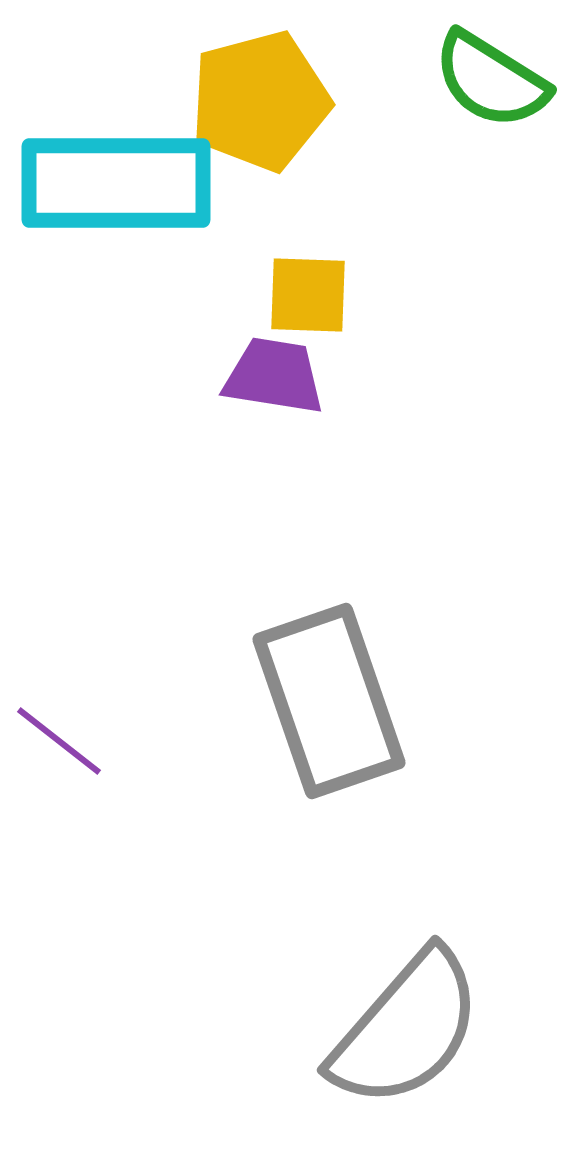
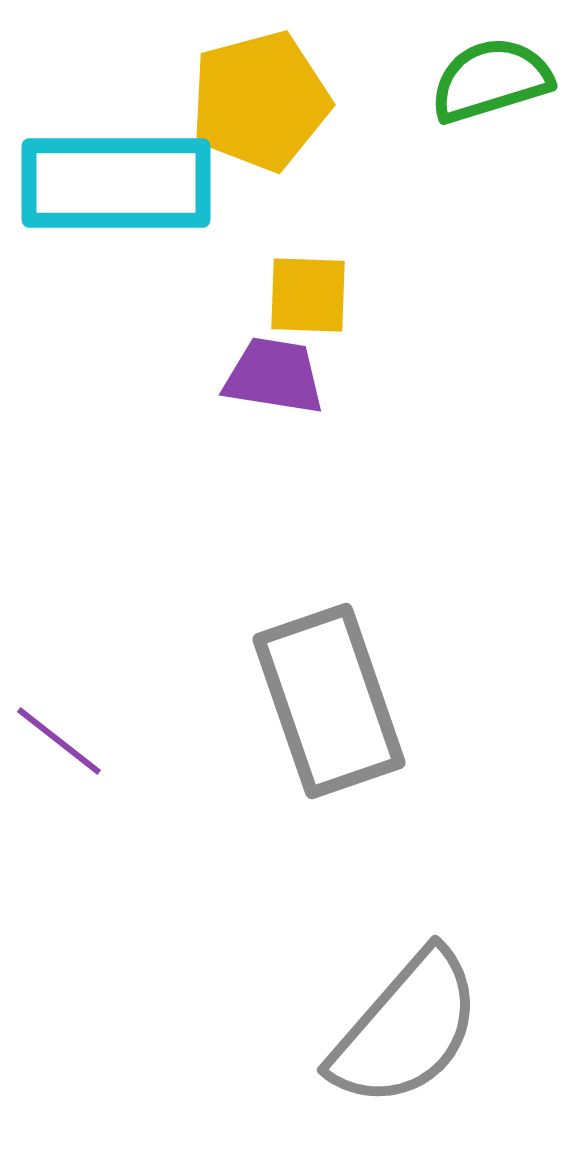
green semicircle: rotated 131 degrees clockwise
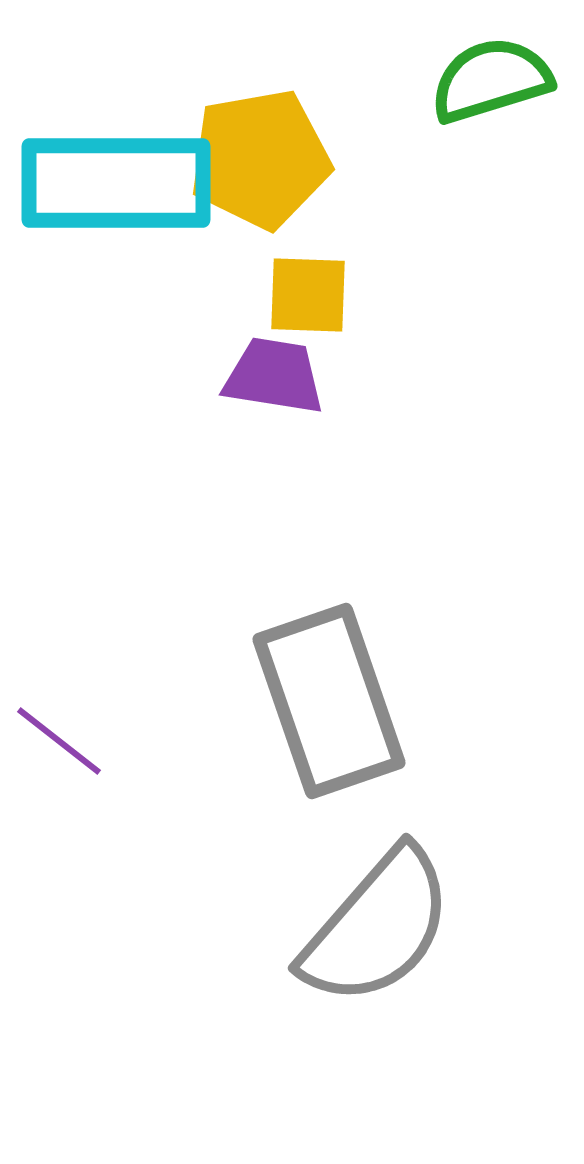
yellow pentagon: moved 58 px down; rotated 5 degrees clockwise
gray semicircle: moved 29 px left, 102 px up
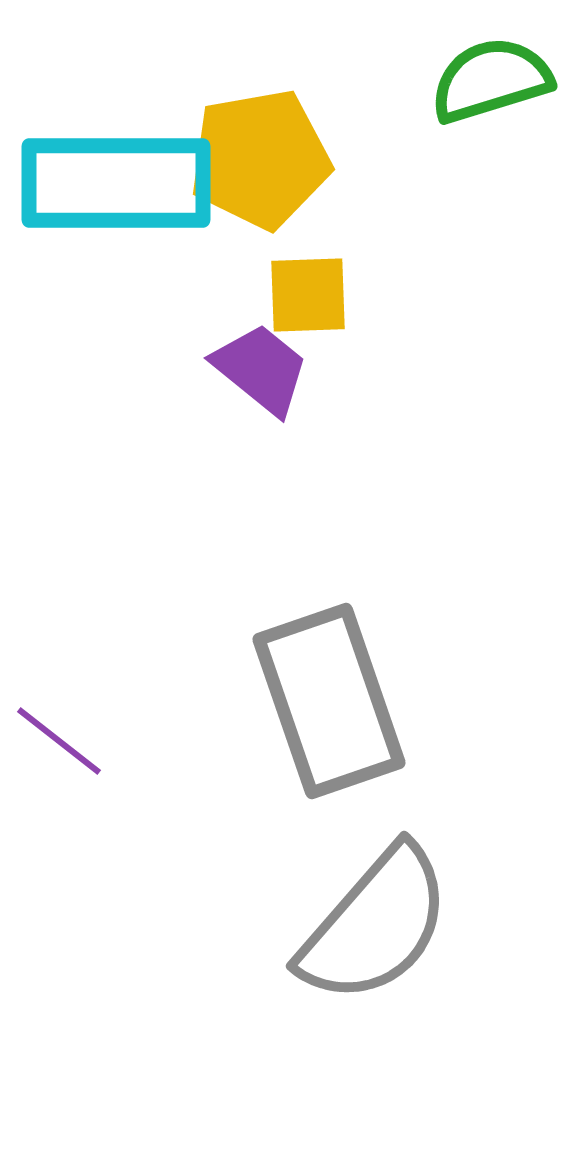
yellow square: rotated 4 degrees counterclockwise
purple trapezoid: moved 13 px left, 7 px up; rotated 30 degrees clockwise
gray semicircle: moved 2 px left, 2 px up
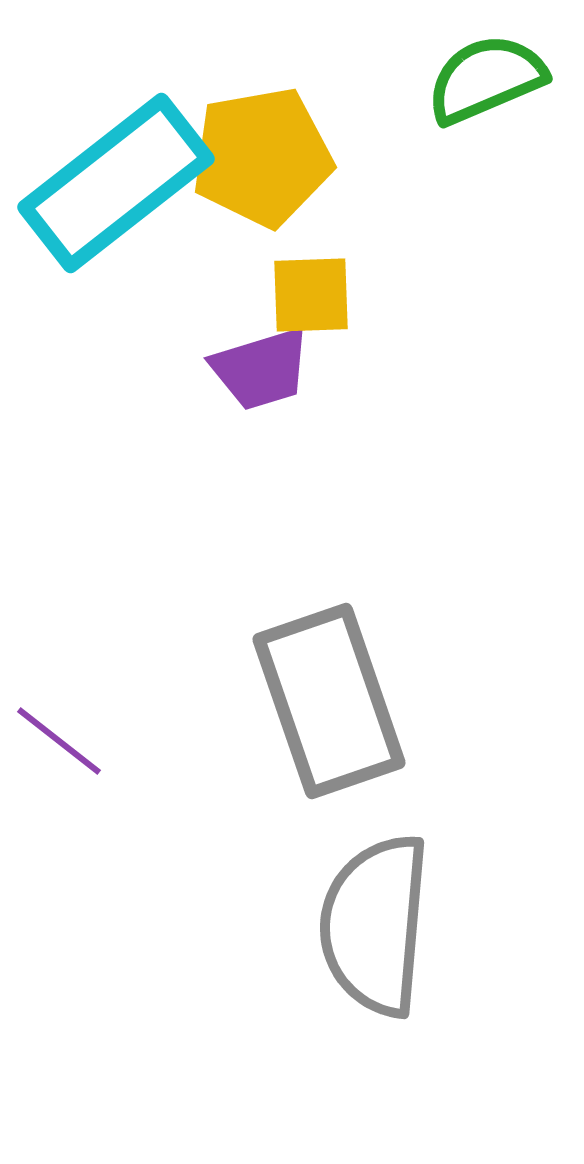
green semicircle: moved 5 px left, 1 px up; rotated 6 degrees counterclockwise
yellow pentagon: moved 2 px right, 2 px up
cyan rectangle: rotated 38 degrees counterclockwise
yellow square: moved 3 px right
purple trapezoid: rotated 124 degrees clockwise
gray semicircle: rotated 144 degrees clockwise
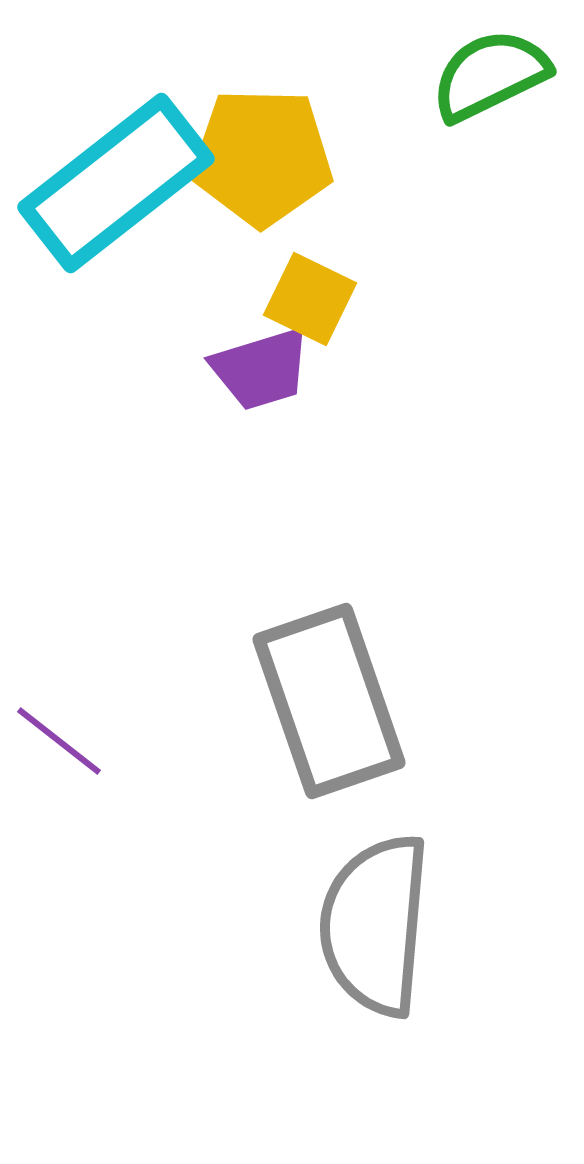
green semicircle: moved 4 px right, 4 px up; rotated 3 degrees counterclockwise
yellow pentagon: rotated 11 degrees clockwise
yellow square: moved 1 px left, 4 px down; rotated 28 degrees clockwise
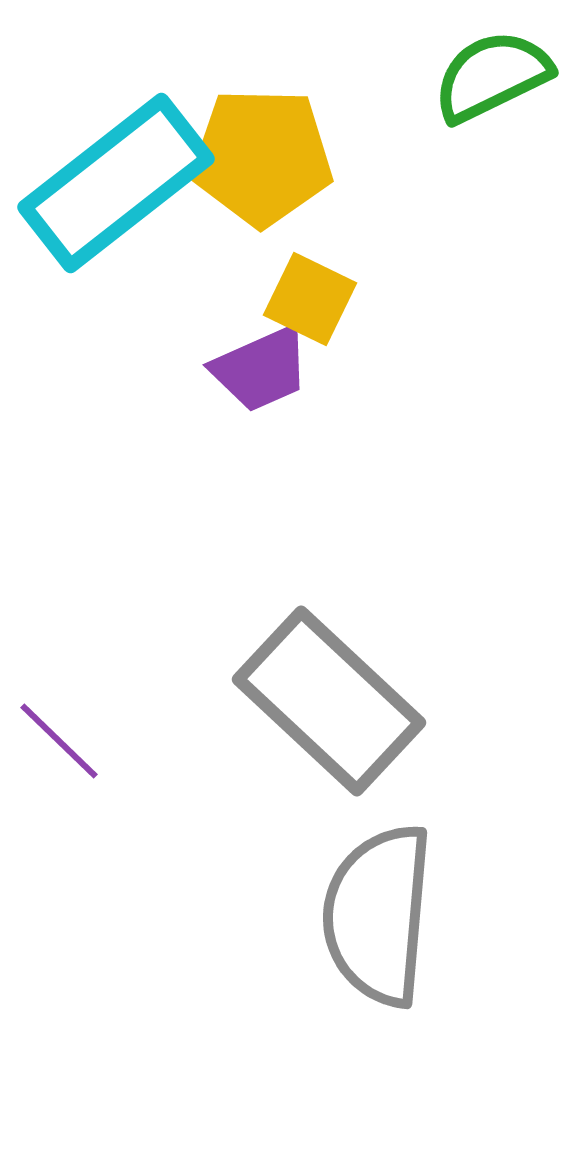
green semicircle: moved 2 px right, 1 px down
purple trapezoid: rotated 7 degrees counterclockwise
gray rectangle: rotated 28 degrees counterclockwise
purple line: rotated 6 degrees clockwise
gray semicircle: moved 3 px right, 10 px up
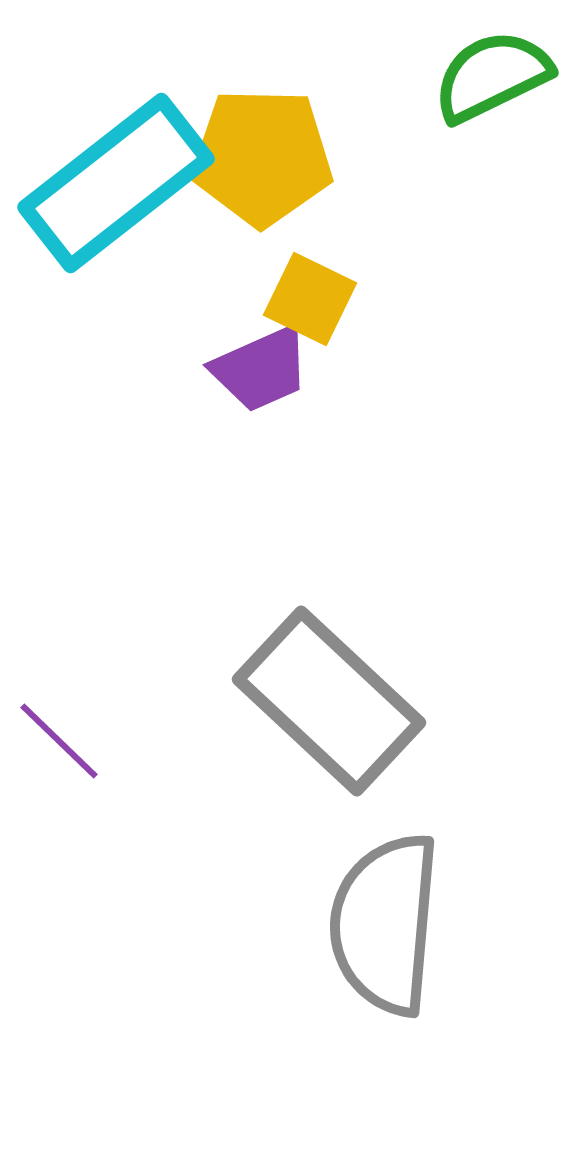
gray semicircle: moved 7 px right, 9 px down
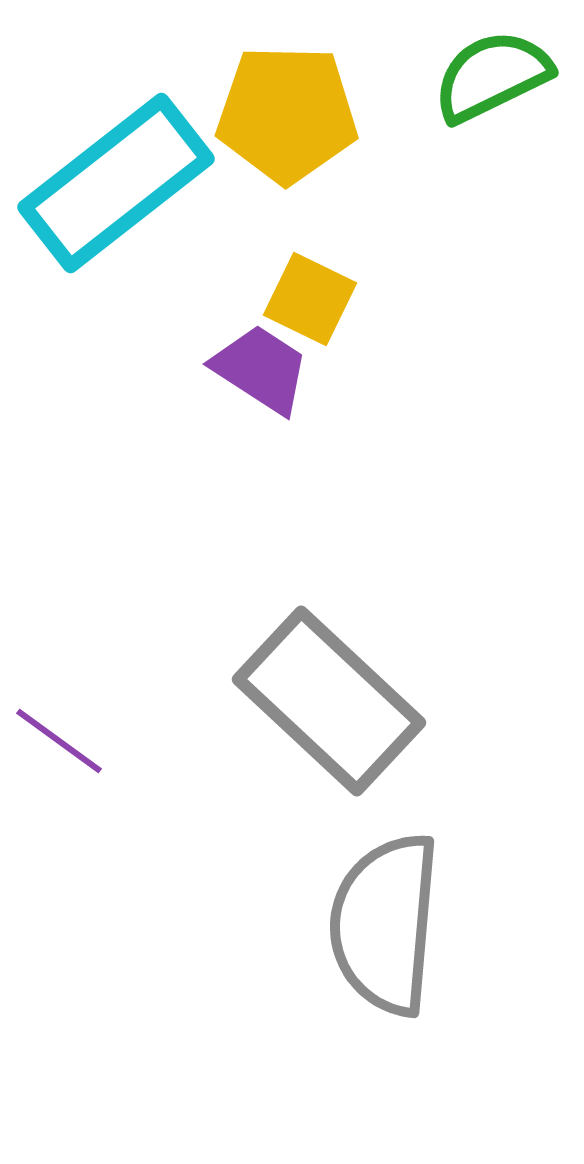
yellow pentagon: moved 25 px right, 43 px up
purple trapezoid: rotated 123 degrees counterclockwise
purple line: rotated 8 degrees counterclockwise
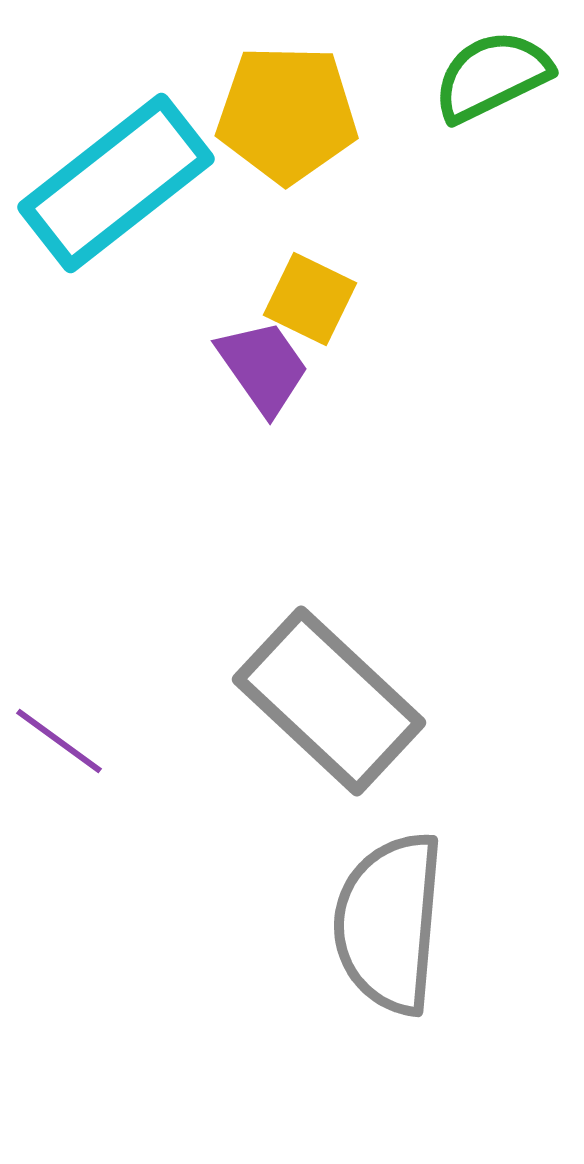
purple trapezoid: moved 2 px right, 2 px up; rotated 22 degrees clockwise
gray semicircle: moved 4 px right, 1 px up
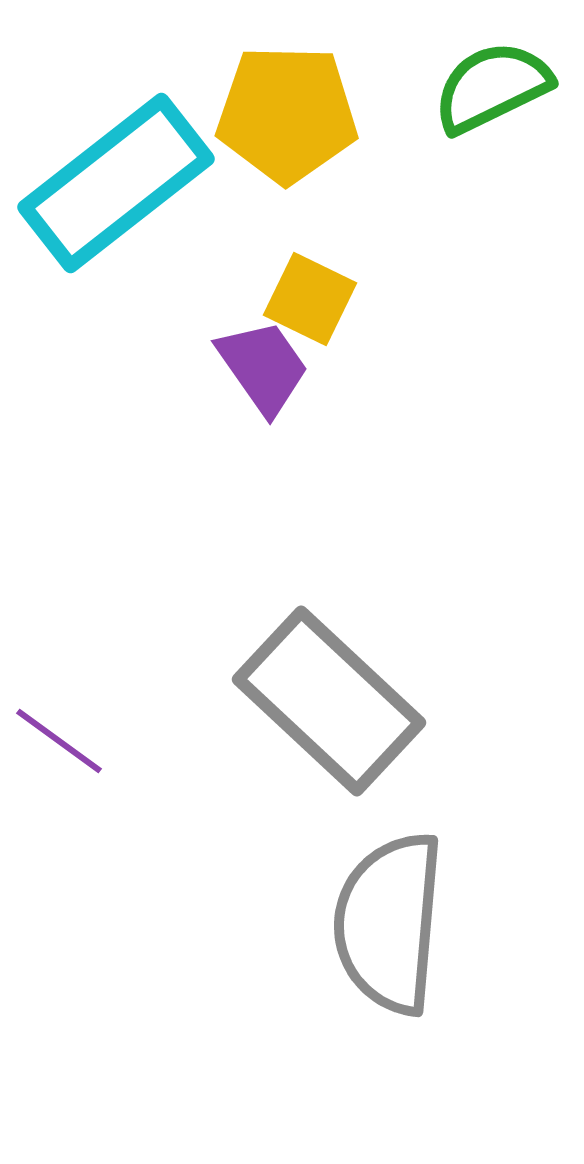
green semicircle: moved 11 px down
